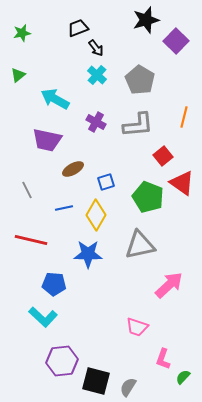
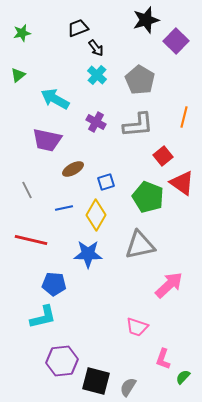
cyan L-shape: rotated 56 degrees counterclockwise
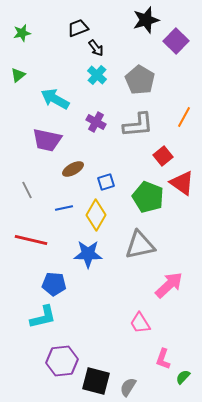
orange line: rotated 15 degrees clockwise
pink trapezoid: moved 3 px right, 4 px up; rotated 40 degrees clockwise
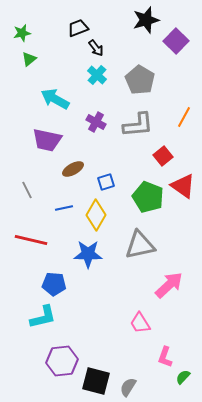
green triangle: moved 11 px right, 16 px up
red triangle: moved 1 px right, 3 px down
pink L-shape: moved 2 px right, 2 px up
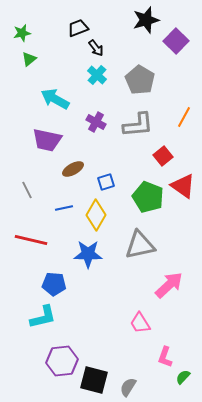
black square: moved 2 px left, 1 px up
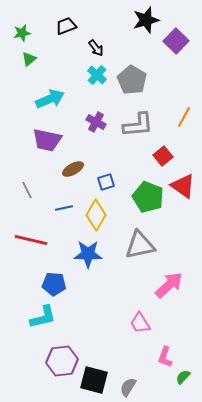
black trapezoid: moved 12 px left, 2 px up
gray pentagon: moved 8 px left
cyan arrow: moved 5 px left; rotated 128 degrees clockwise
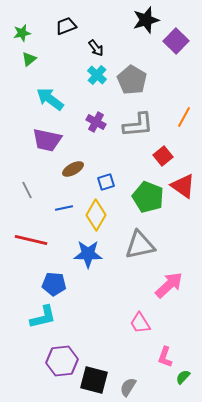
cyan arrow: rotated 120 degrees counterclockwise
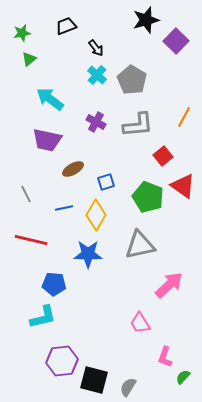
gray line: moved 1 px left, 4 px down
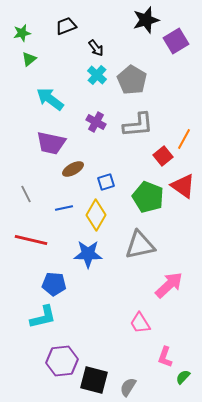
purple square: rotated 15 degrees clockwise
orange line: moved 22 px down
purple trapezoid: moved 4 px right, 3 px down
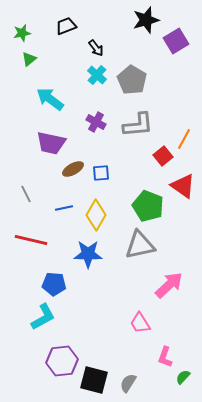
blue square: moved 5 px left, 9 px up; rotated 12 degrees clockwise
green pentagon: moved 9 px down
cyan L-shape: rotated 16 degrees counterclockwise
gray semicircle: moved 4 px up
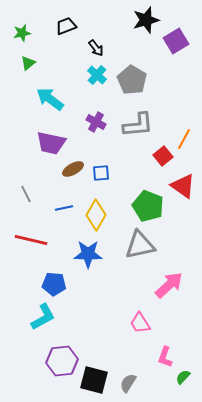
green triangle: moved 1 px left, 4 px down
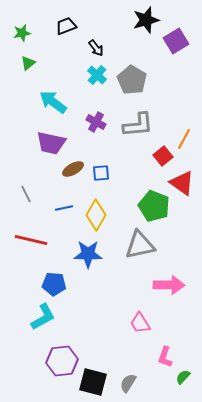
cyan arrow: moved 3 px right, 3 px down
red triangle: moved 1 px left, 3 px up
green pentagon: moved 6 px right
pink arrow: rotated 44 degrees clockwise
black square: moved 1 px left, 2 px down
